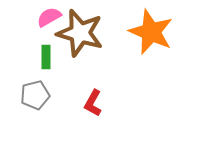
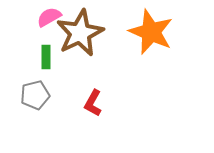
brown star: rotated 30 degrees clockwise
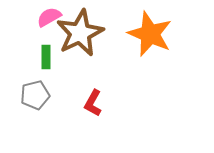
orange star: moved 1 px left, 2 px down
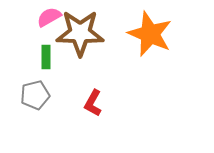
brown star: rotated 27 degrees clockwise
